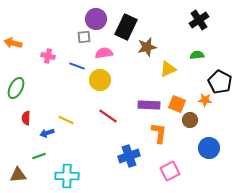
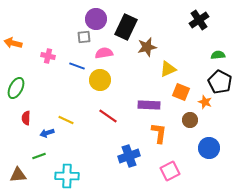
green semicircle: moved 21 px right
orange star: moved 2 px down; rotated 16 degrees clockwise
orange square: moved 4 px right, 12 px up
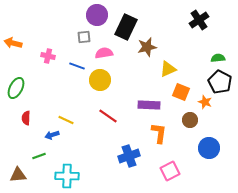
purple circle: moved 1 px right, 4 px up
green semicircle: moved 3 px down
blue arrow: moved 5 px right, 2 px down
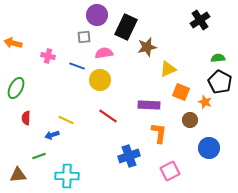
black cross: moved 1 px right
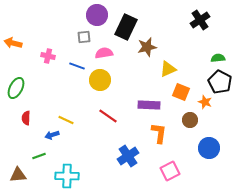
blue cross: moved 1 px left; rotated 15 degrees counterclockwise
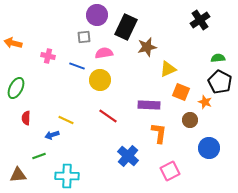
blue cross: rotated 15 degrees counterclockwise
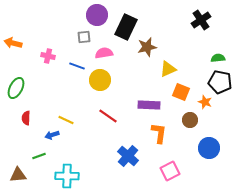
black cross: moved 1 px right
black pentagon: rotated 15 degrees counterclockwise
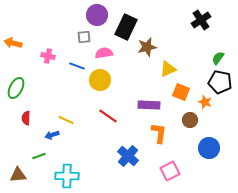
green semicircle: rotated 48 degrees counterclockwise
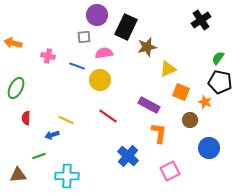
purple rectangle: rotated 25 degrees clockwise
